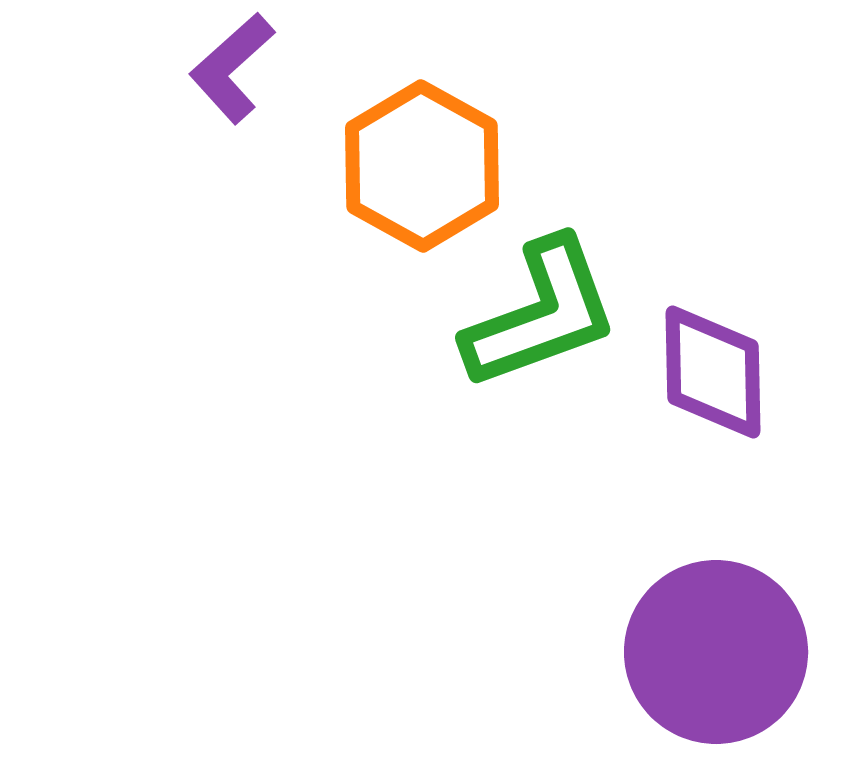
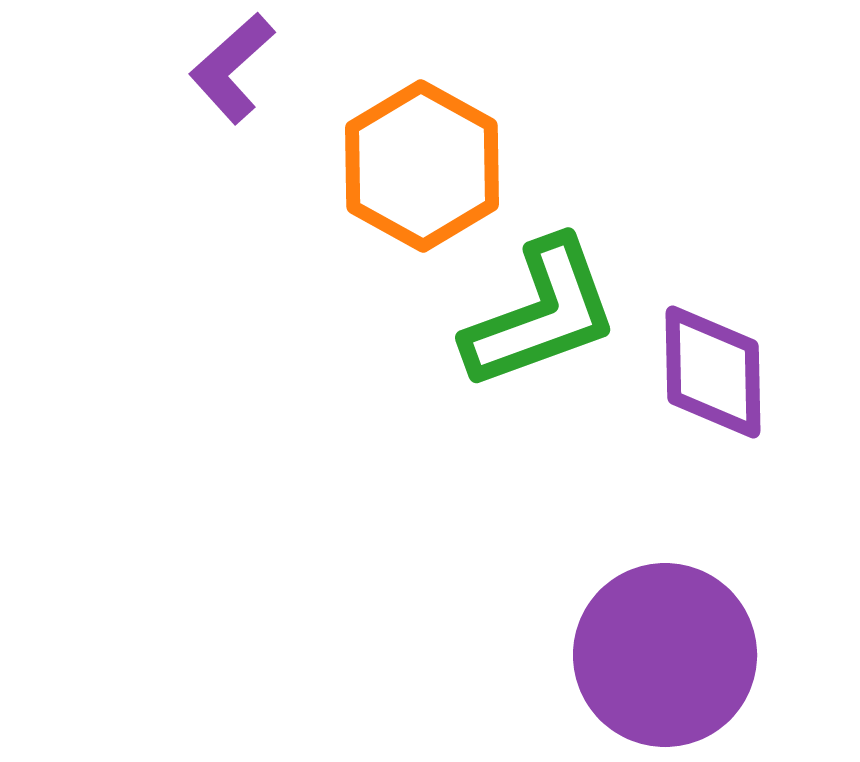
purple circle: moved 51 px left, 3 px down
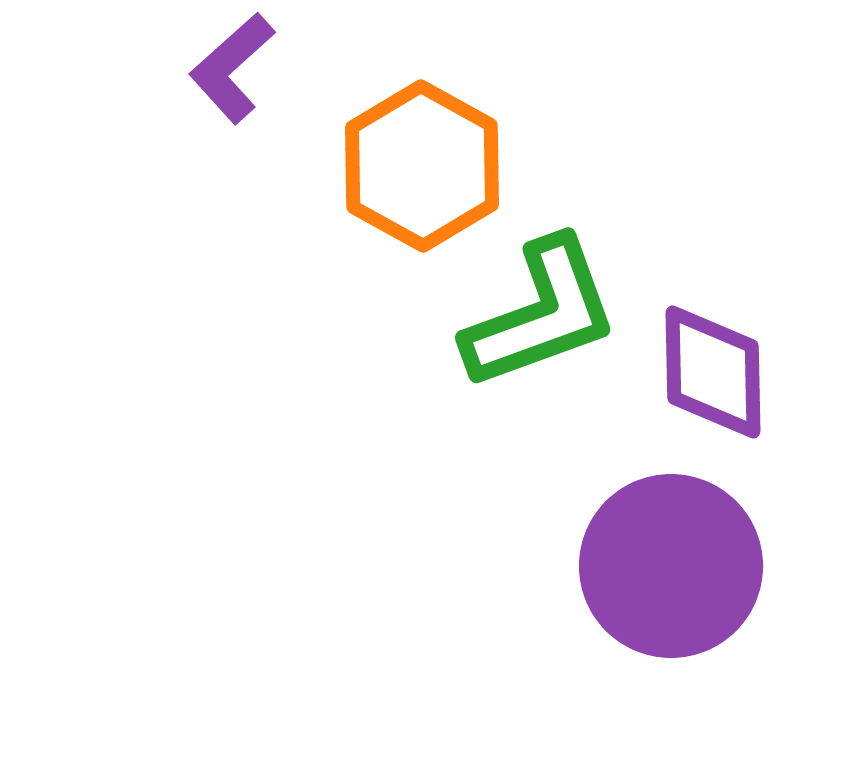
purple circle: moved 6 px right, 89 px up
